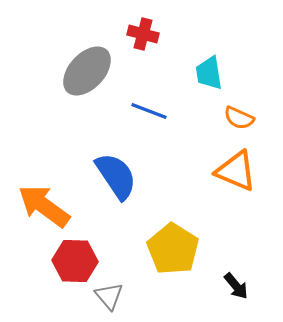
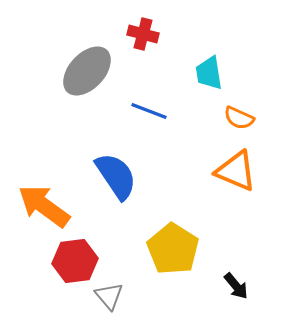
red hexagon: rotated 9 degrees counterclockwise
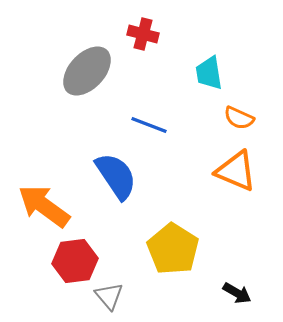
blue line: moved 14 px down
black arrow: moved 1 px right, 7 px down; rotated 20 degrees counterclockwise
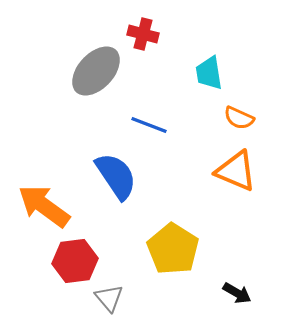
gray ellipse: moved 9 px right
gray triangle: moved 2 px down
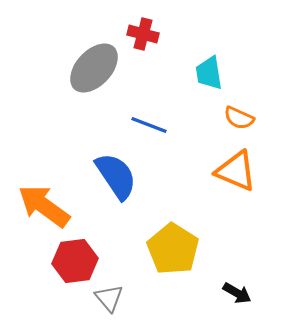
gray ellipse: moved 2 px left, 3 px up
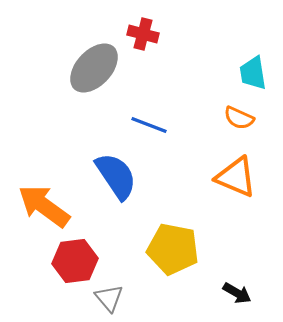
cyan trapezoid: moved 44 px right
orange triangle: moved 6 px down
yellow pentagon: rotated 21 degrees counterclockwise
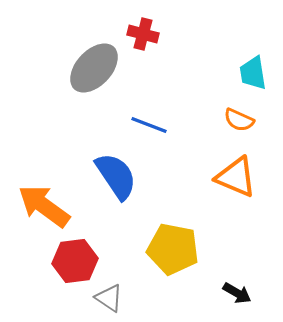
orange semicircle: moved 2 px down
gray triangle: rotated 16 degrees counterclockwise
